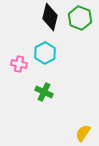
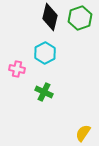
green hexagon: rotated 20 degrees clockwise
pink cross: moved 2 px left, 5 px down
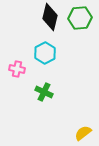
green hexagon: rotated 15 degrees clockwise
yellow semicircle: rotated 18 degrees clockwise
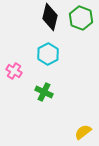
green hexagon: moved 1 px right; rotated 25 degrees clockwise
cyan hexagon: moved 3 px right, 1 px down
pink cross: moved 3 px left, 2 px down; rotated 21 degrees clockwise
yellow semicircle: moved 1 px up
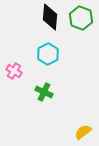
black diamond: rotated 8 degrees counterclockwise
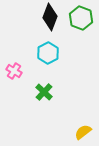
black diamond: rotated 16 degrees clockwise
cyan hexagon: moved 1 px up
green cross: rotated 18 degrees clockwise
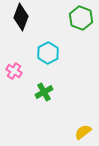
black diamond: moved 29 px left
green cross: rotated 18 degrees clockwise
